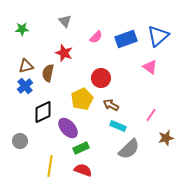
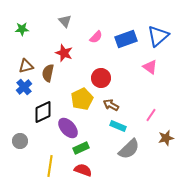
blue cross: moved 1 px left, 1 px down
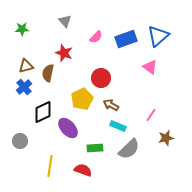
green rectangle: moved 14 px right; rotated 21 degrees clockwise
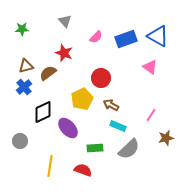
blue triangle: rotated 50 degrees counterclockwise
brown semicircle: rotated 42 degrees clockwise
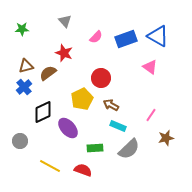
yellow line: rotated 70 degrees counterclockwise
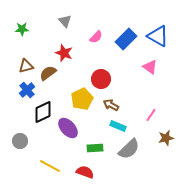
blue rectangle: rotated 25 degrees counterclockwise
red circle: moved 1 px down
blue cross: moved 3 px right, 3 px down
red semicircle: moved 2 px right, 2 px down
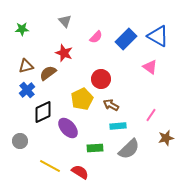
cyan rectangle: rotated 28 degrees counterclockwise
red semicircle: moved 5 px left; rotated 12 degrees clockwise
